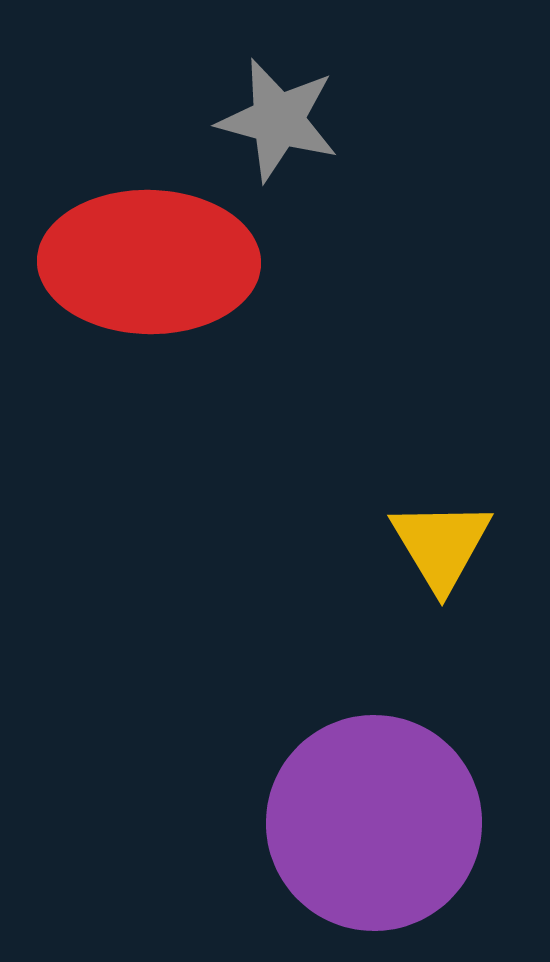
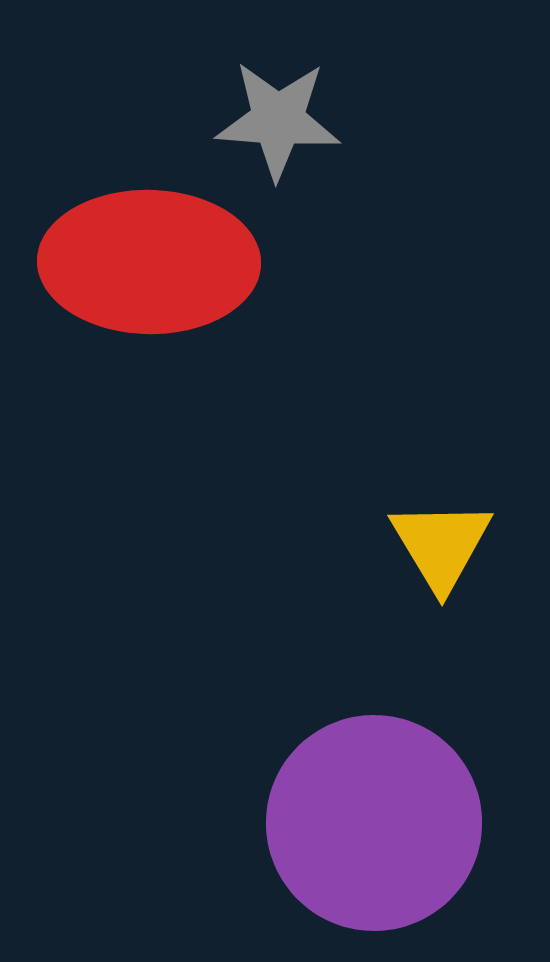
gray star: rotated 11 degrees counterclockwise
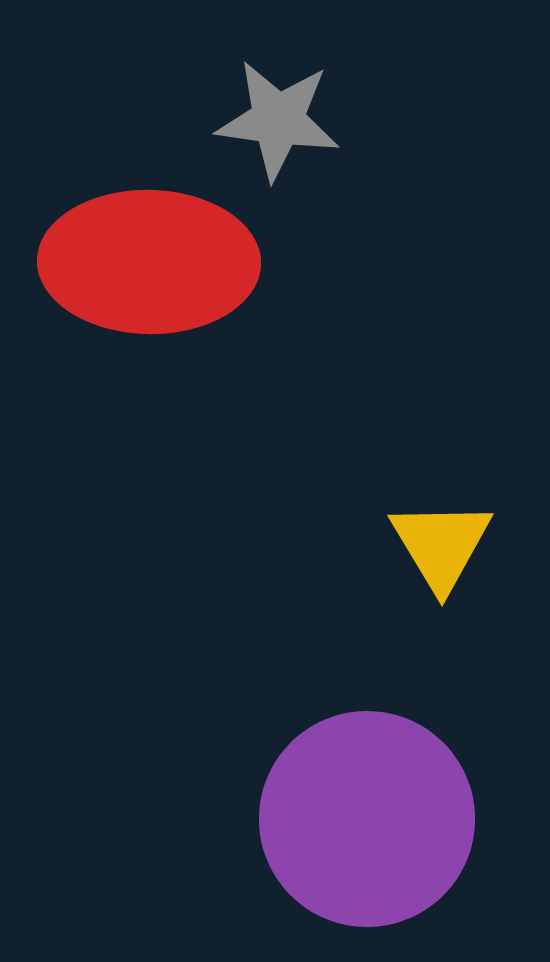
gray star: rotated 4 degrees clockwise
purple circle: moved 7 px left, 4 px up
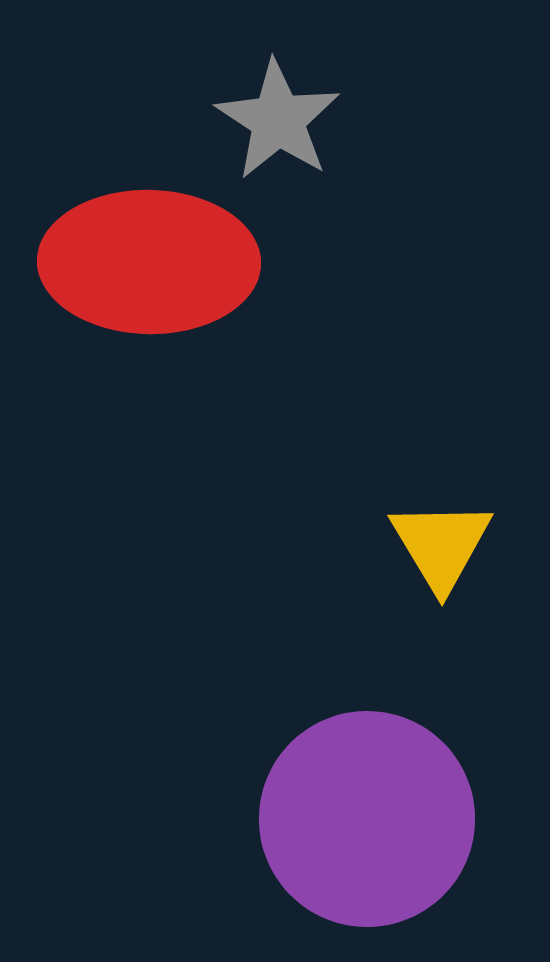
gray star: rotated 25 degrees clockwise
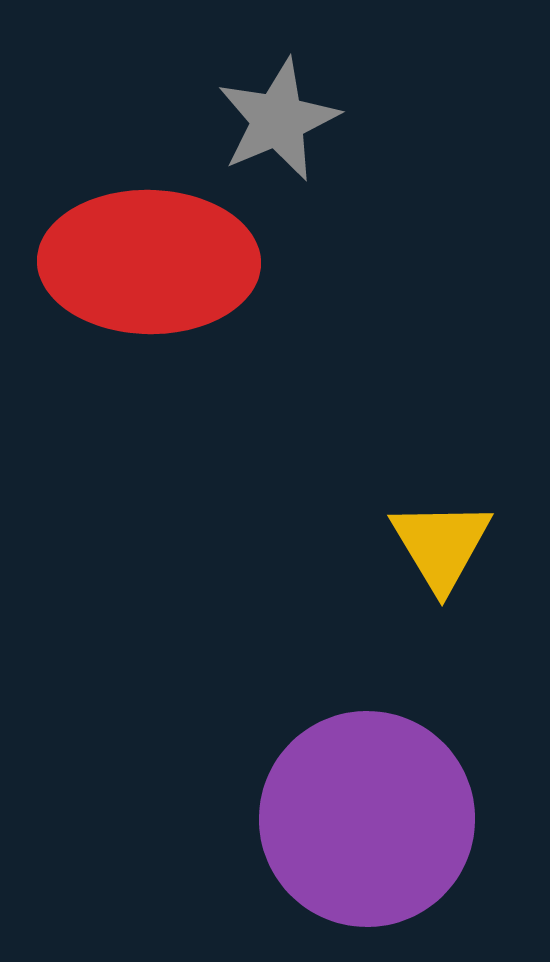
gray star: rotated 16 degrees clockwise
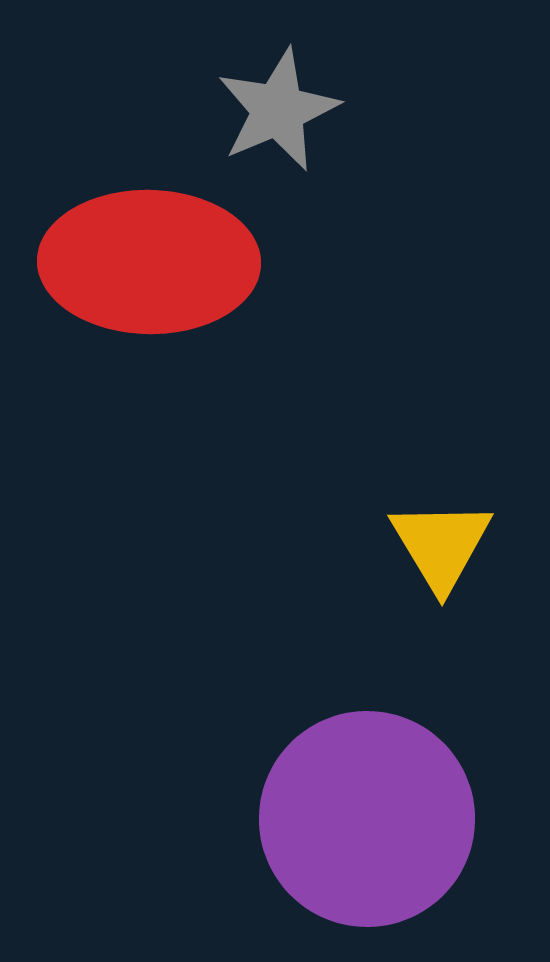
gray star: moved 10 px up
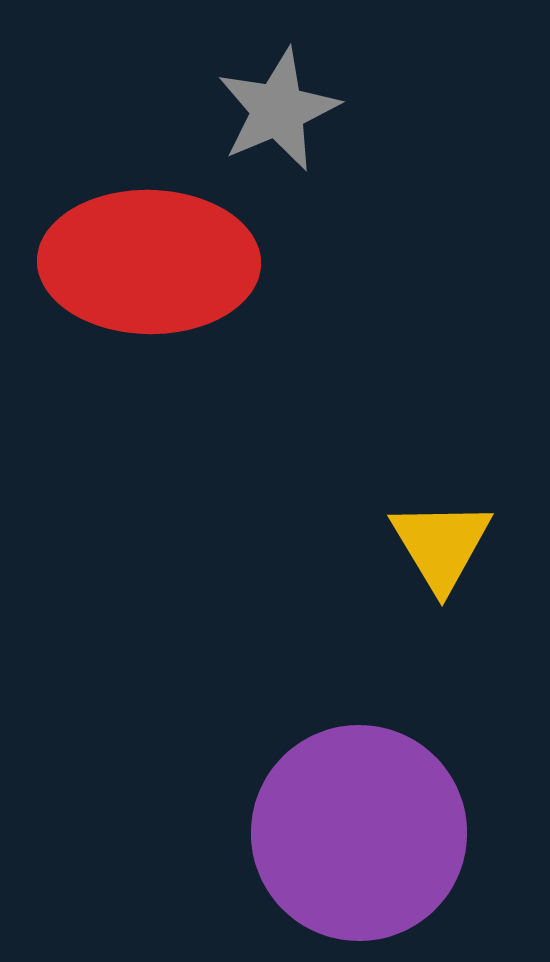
purple circle: moved 8 px left, 14 px down
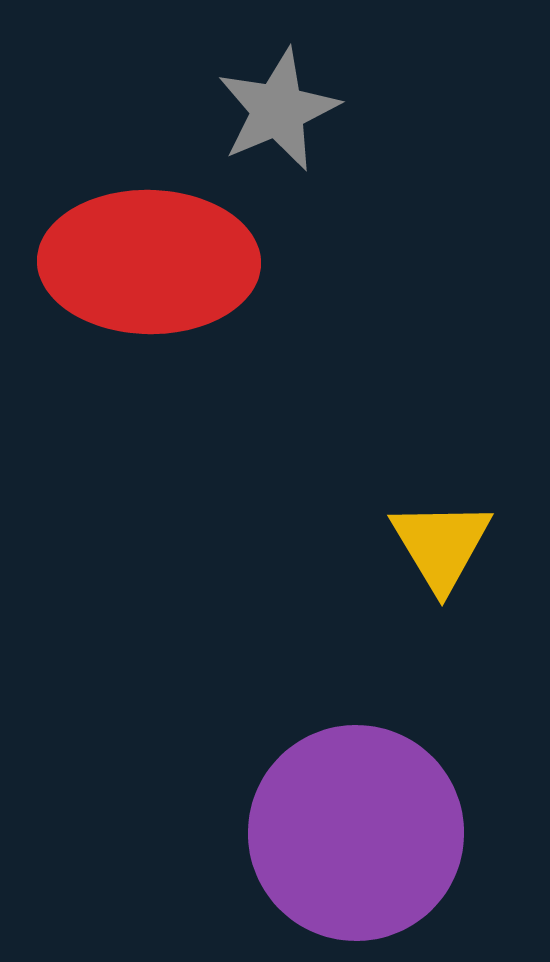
purple circle: moved 3 px left
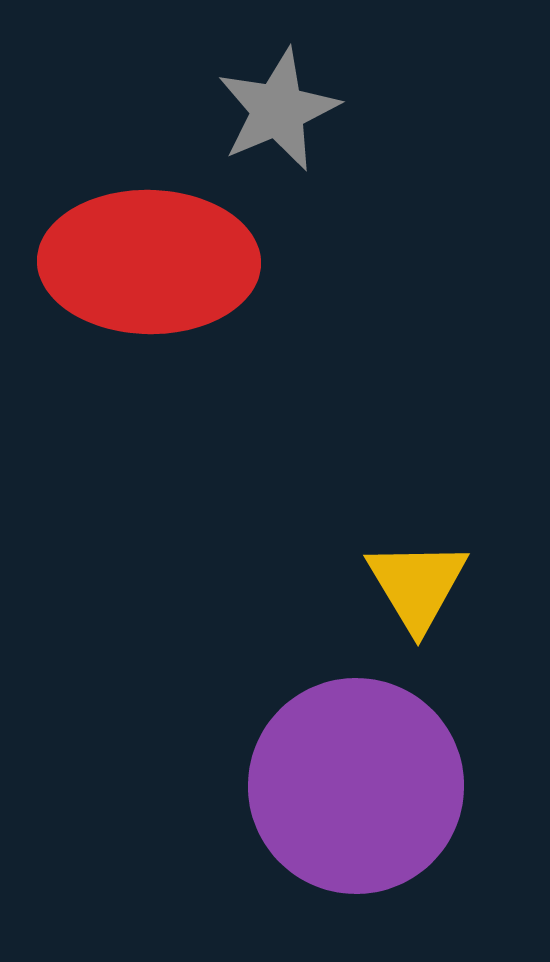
yellow triangle: moved 24 px left, 40 px down
purple circle: moved 47 px up
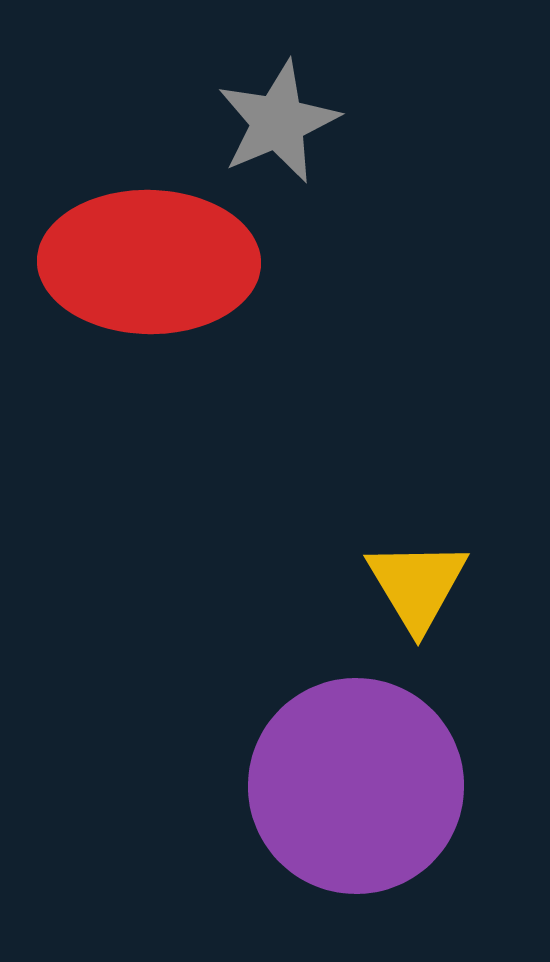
gray star: moved 12 px down
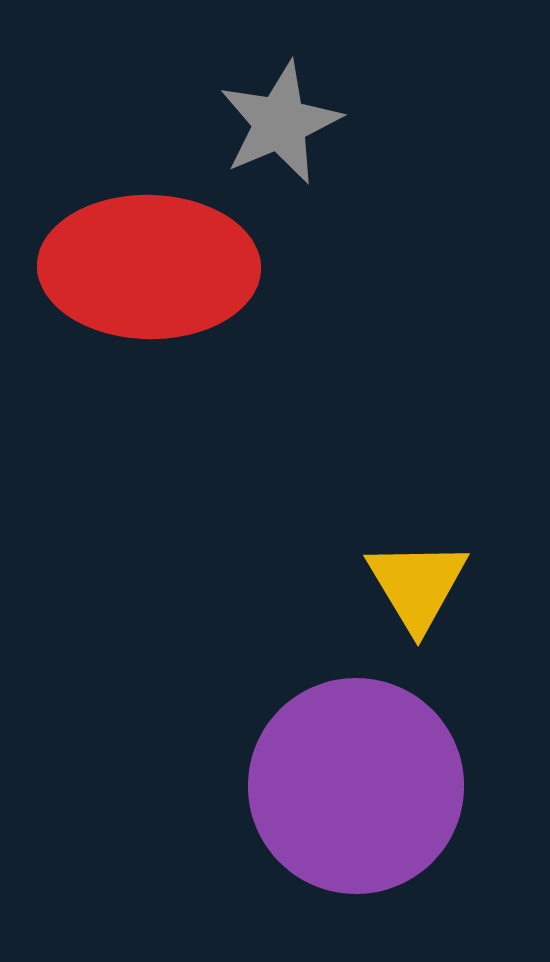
gray star: moved 2 px right, 1 px down
red ellipse: moved 5 px down
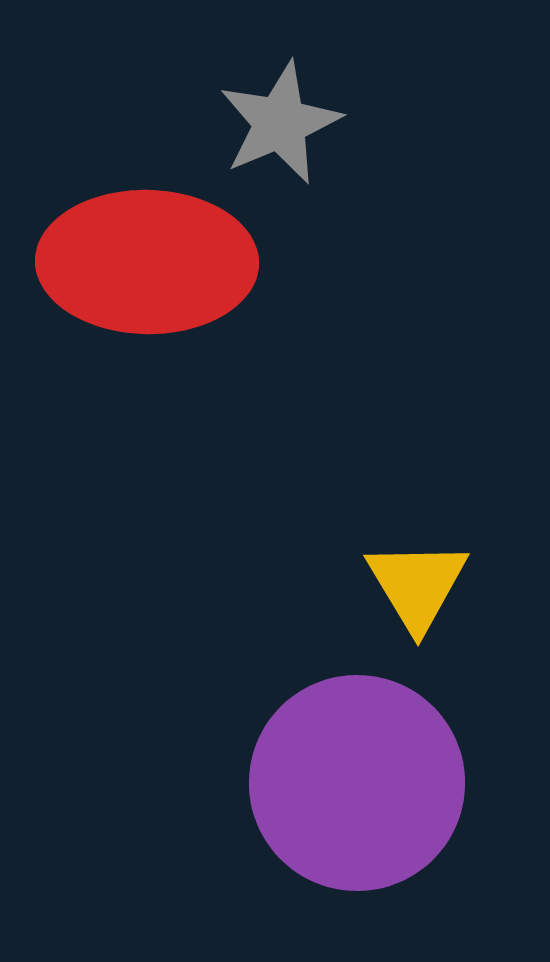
red ellipse: moved 2 px left, 5 px up
purple circle: moved 1 px right, 3 px up
